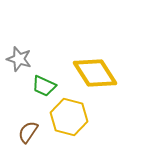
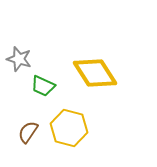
green trapezoid: moved 1 px left
yellow hexagon: moved 11 px down
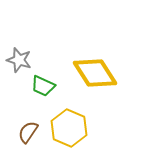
gray star: moved 1 px down
yellow hexagon: rotated 9 degrees clockwise
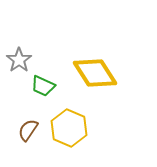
gray star: rotated 20 degrees clockwise
brown semicircle: moved 2 px up
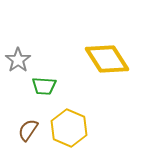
gray star: moved 1 px left
yellow diamond: moved 12 px right, 14 px up
green trapezoid: moved 1 px right; rotated 20 degrees counterclockwise
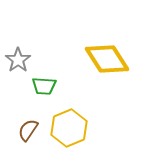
yellow hexagon: rotated 15 degrees clockwise
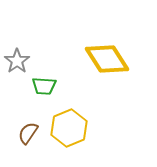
gray star: moved 1 px left, 1 px down
brown semicircle: moved 3 px down
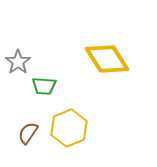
gray star: moved 1 px right, 1 px down
